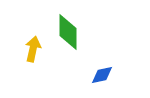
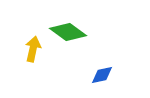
green diamond: rotated 54 degrees counterclockwise
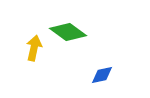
yellow arrow: moved 1 px right, 1 px up
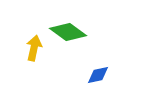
blue diamond: moved 4 px left
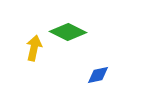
green diamond: rotated 9 degrees counterclockwise
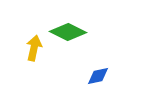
blue diamond: moved 1 px down
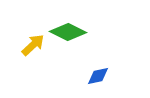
yellow arrow: moved 1 px left, 3 px up; rotated 35 degrees clockwise
